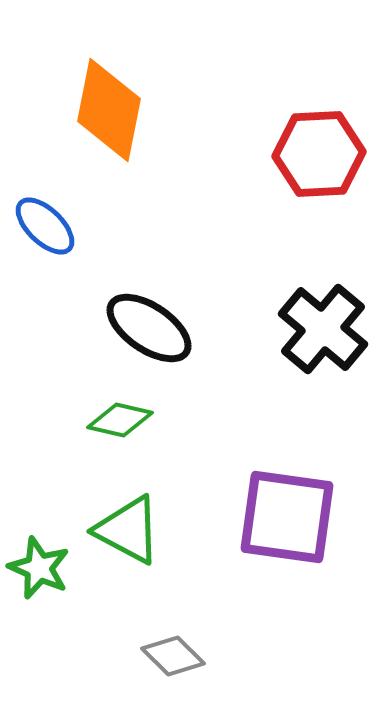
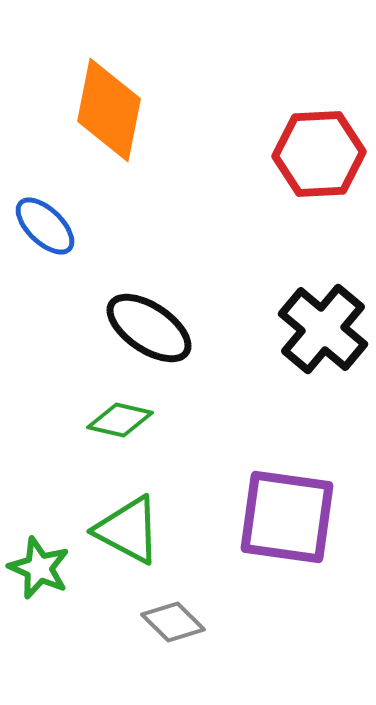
gray diamond: moved 34 px up
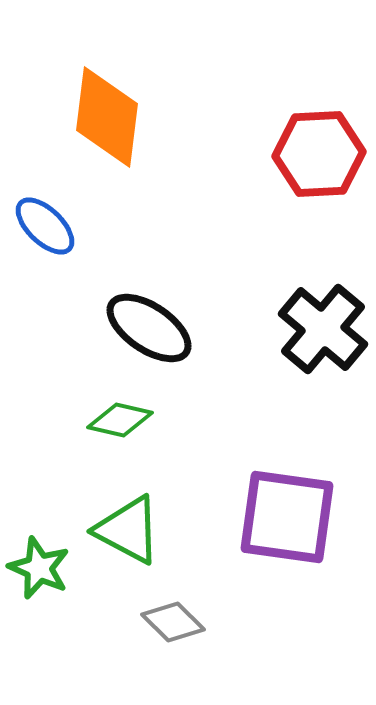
orange diamond: moved 2 px left, 7 px down; rotated 4 degrees counterclockwise
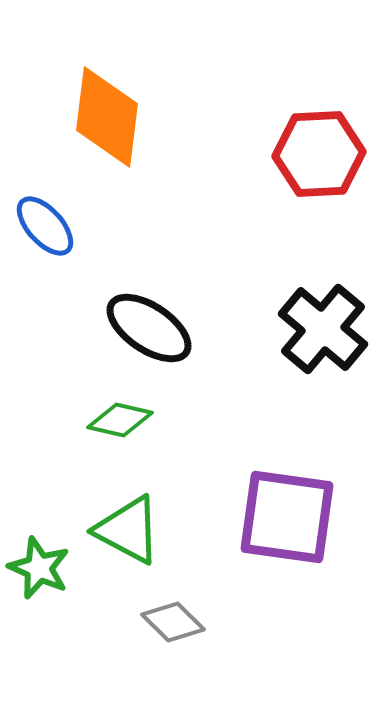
blue ellipse: rotated 4 degrees clockwise
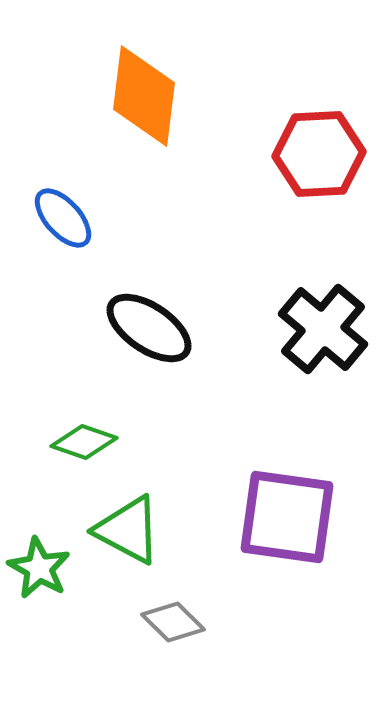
orange diamond: moved 37 px right, 21 px up
blue ellipse: moved 18 px right, 8 px up
green diamond: moved 36 px left, 22 px down; rotated 6 degrees clockwise
green star: rotated 6 degrees clockwise
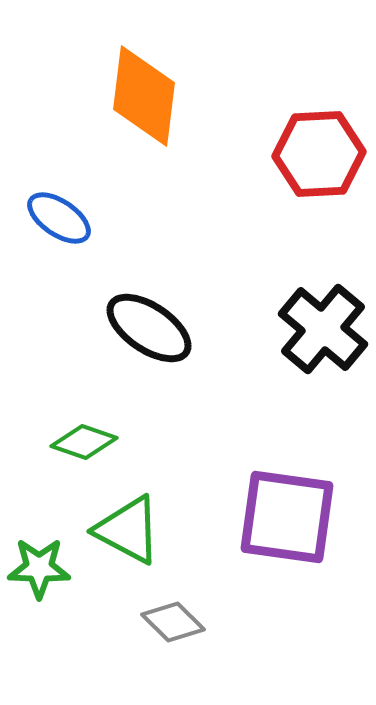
blue ellipse: moved 4 px left; rotated 14 degrees counterclockwise
green star: rotated 28 degrees counterclockwise
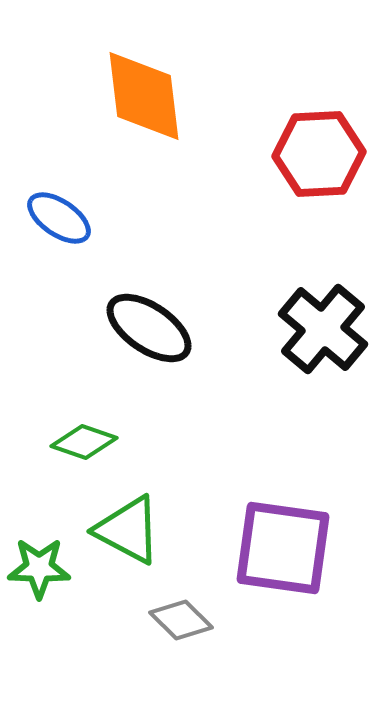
orange diamond: rotated 14 degrees counterclockwise
purple square: moved 4 px left, 31 px down
gray diamond: moved 8 px right, 2 px up
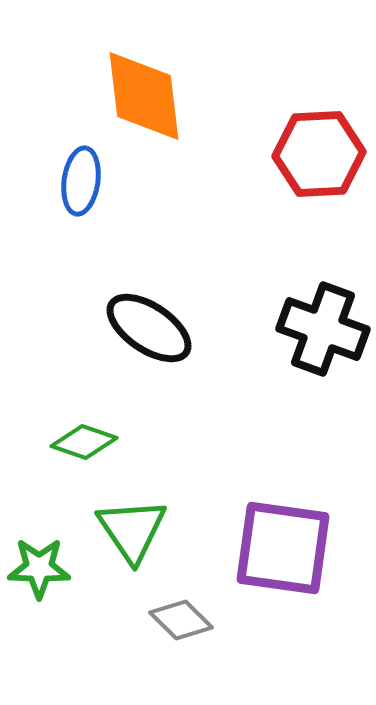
blue ellipse: moved 22 px right, 37 px up; rotated 64 degrees clockwise
black cross: rotated 20 degrees counterclockwise
green triangle: moved 4 px right; rotated 28 degrees clockwise
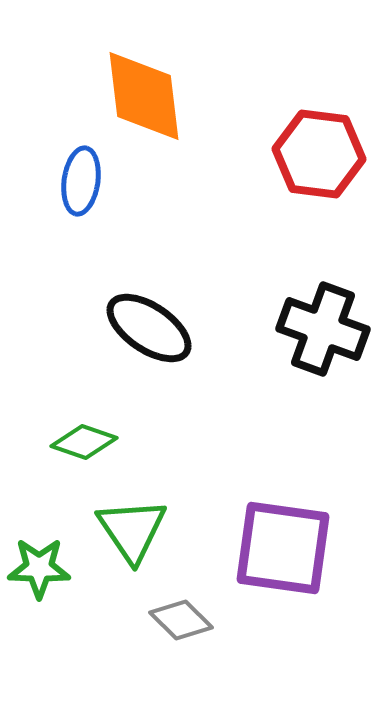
red hexagon: rotated 10 degrees clockwise
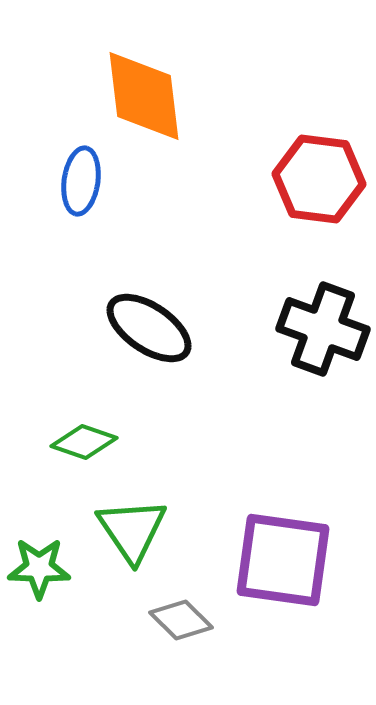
red hexagon: moved 25 px down
purple square: moved 12 px down
